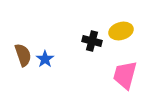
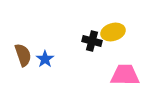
yellow ellipse: moved 8 px left, 1 px down
pink trapezoid: rotated 76 degrees clockwise
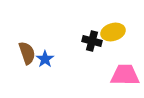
brown semicircle: moved 4 px right, 2 px up
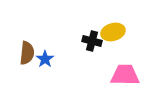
brown semicircle: rotated 25 degrees clockwise
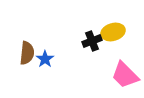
black cross: rotated 36 degrees counterclockwise
pink trapezoid: rotated 136 degrees counterclockwise
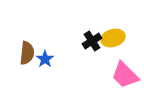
yellow ellipse: moved 6 px down
black cross: rotated 12 degrees counterclockwise
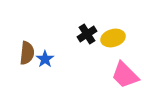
black cross: moved 5 px left, 7 px up
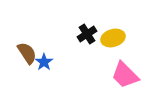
brown semicircle: rotated 40 degrees counterclockwise
blue star: moved 1 px left, 3 px down
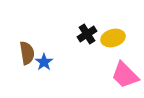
brown semicircle: rotated 25 degrees clockwise
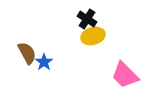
black cross: moved 15 px up; rotated 24 degrees counterclockwise
yellow ellipse: moved 20 px left, 2 px up
brown semicircle: rotated 20 degrees counterclockwise
